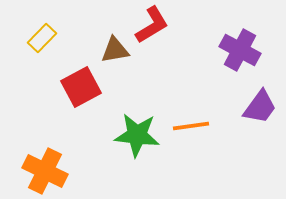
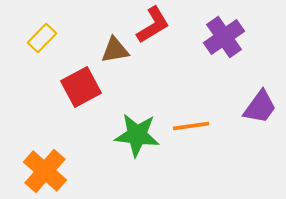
red L-shape: moved 1 px right
purple cross: moved 16 px left, 13 px up; rotated 27 degrees clockwise
orange cross: rotated 15 degrees clockwise
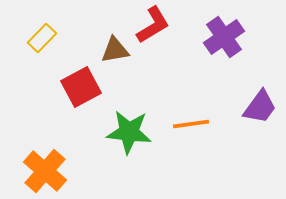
orange line: moved 2 px up
green star: moved 8 px left, 3 px up
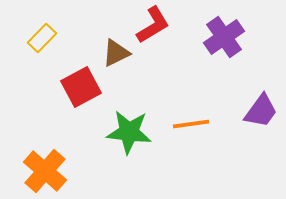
brown triangle: moved 1 px right, 3 px down; rotated 16 degrees counterclockwise
purple trapezoid: moved 1 px right, 4 px down
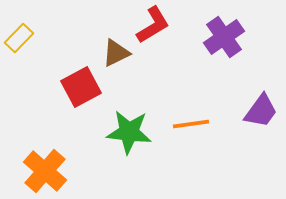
yellow rectangle: moved 23 px left
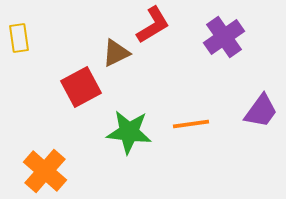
yellow rectangle: rotated 52 degrees counterclockwise
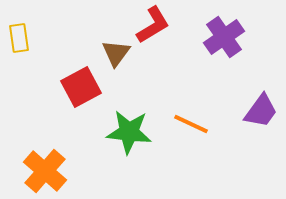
brown triangle: rotated 28 degrees counterclockwise
orange line: rotated 33 degrees clockwise
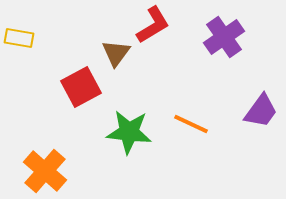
yellow rectangle: rotated 72 degrees counterclockwise
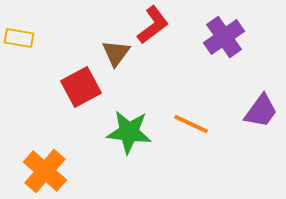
red L-shape: rotated 6 degrees counterclockwise
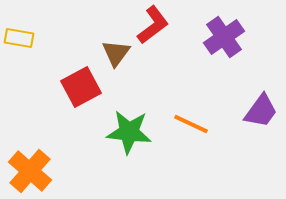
orange cross: moved 15 px left
